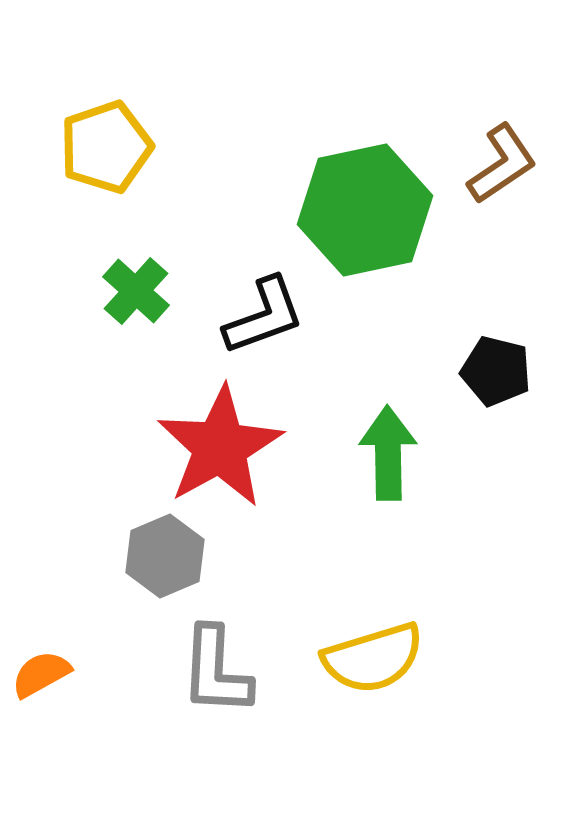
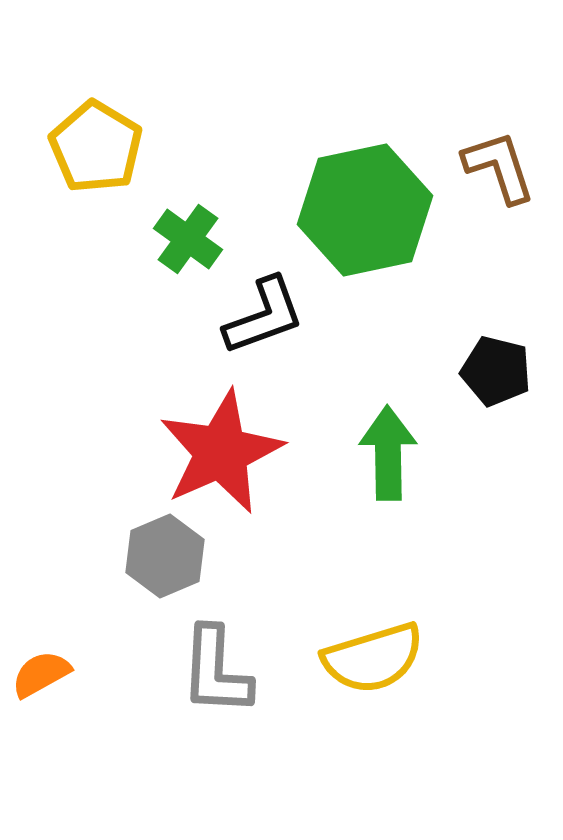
yellow pentagon: moved 10 px left; rotated 22 degrees counterclockwise
brown L-shape: moved 3 px left, 3 px down; rotated 74 degrees counterclockwise
green cross: moved 52 px right, 52 px up; rotated 6 degrees counterclockwise
red star: moved 1 px right, 5 px down; rotated 5 degrees clockwise
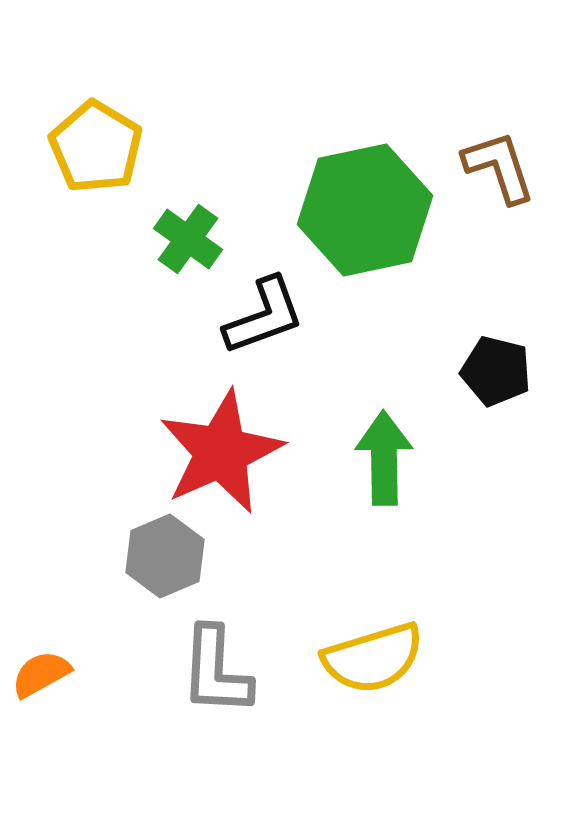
green arrow: moved 4 px left, 5 px down
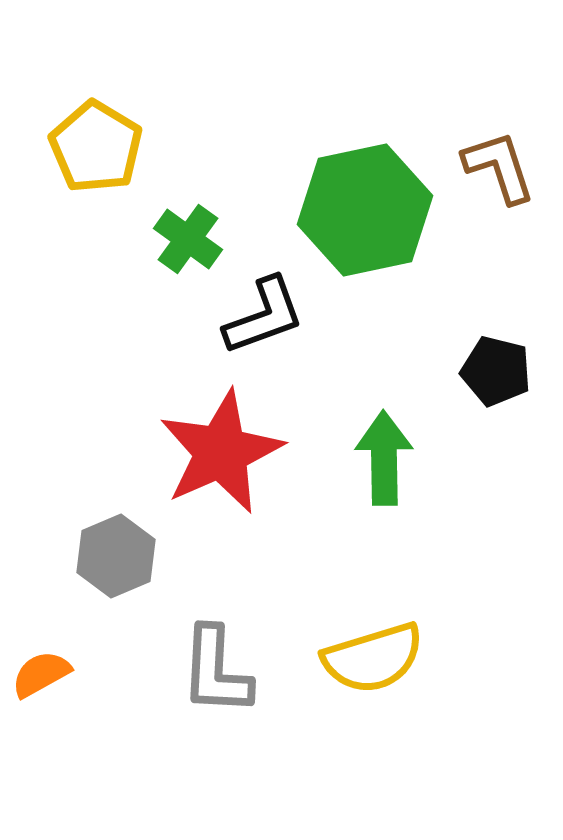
gray hexagon: moved 49 px left
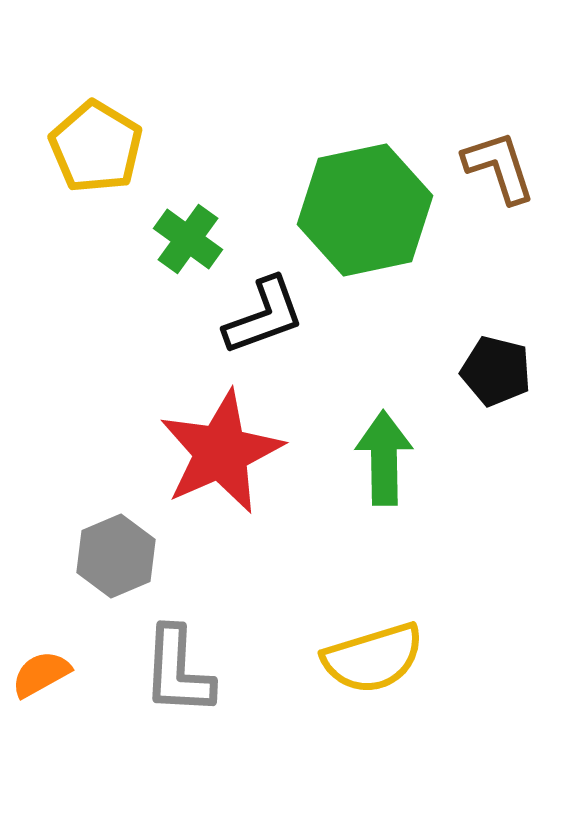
gray L-shape: moved 38 px left
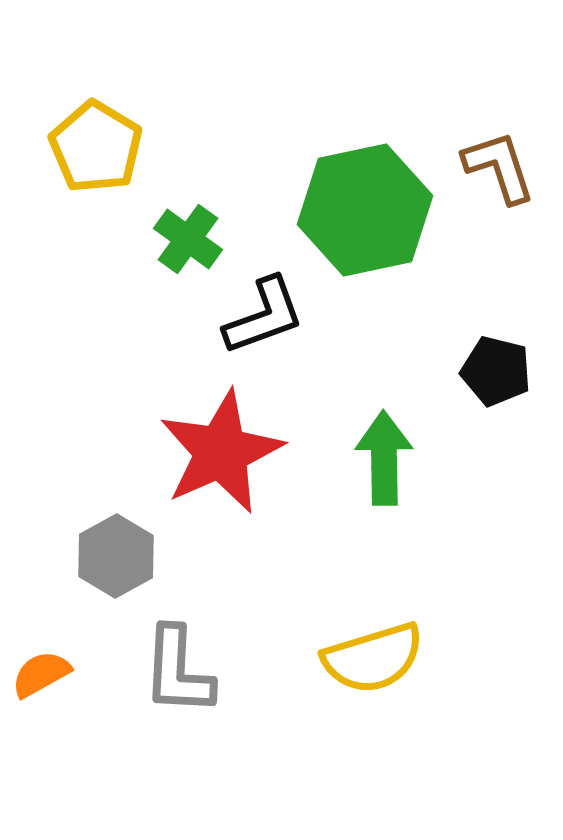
gray hexagon: rotated 6 degrees counterclockwise
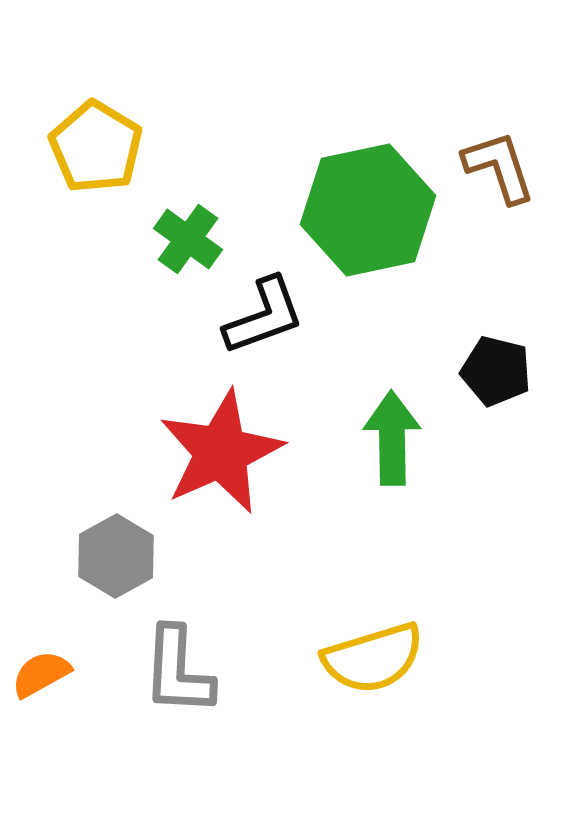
green hexagon: moved 3 px right
green arrow: moved 8 px right, 20 px up
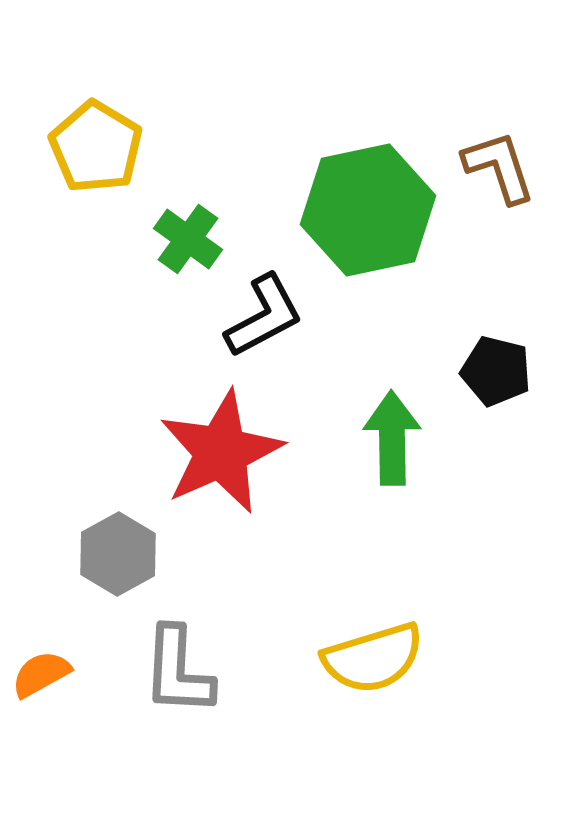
black L-shape: rotated 8 degrees counterclockwise
gray hexagon: moved 2 px right, 2 px up
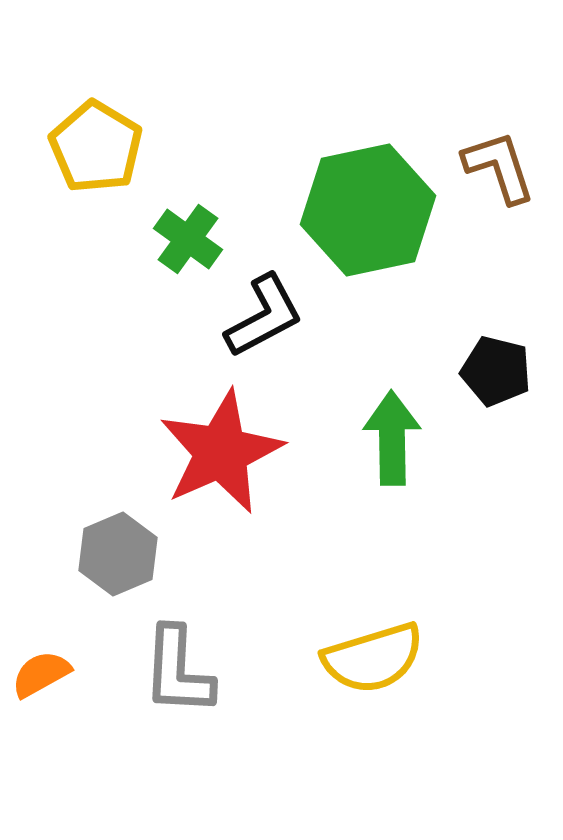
gray hexagon: rotated 6 degrees clockwise
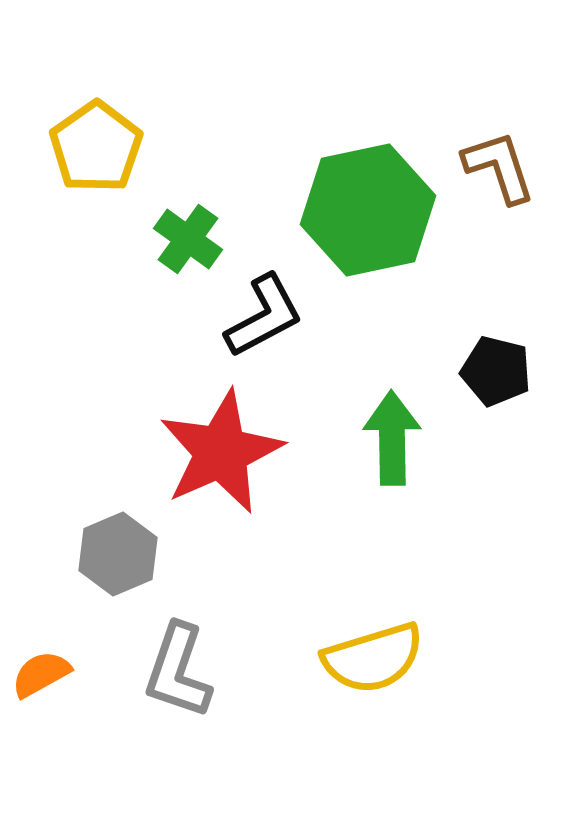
yellow pentagon: rotated 6 degrees clockwise
gray L-shape: rotated 16 degrees clockwise
